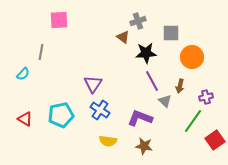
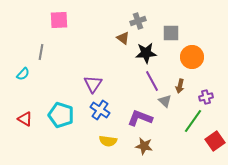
brown triangle: moved 1 px down
cyan pentagon: rotated 30 degrees clockwise
red square: moved 1 px down
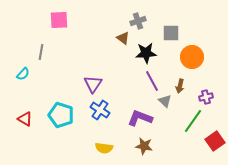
yellow semicircle: moved 4 px left, 7 px down
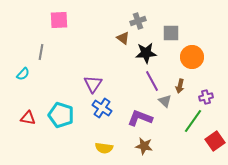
blue cross: moved 2 px right, 2 px up
red triangle: moved 3 px right, 1 px up; rotated 21 degrees counterclockwise
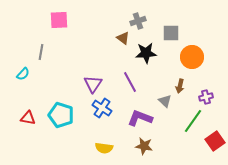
purple line: moved 22 px left, 1 px down
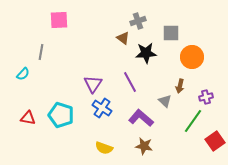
purple L-shape: moved 1 px right; rotated 20 degrees clockwise
yellow semicircle: rotated 12 degrees clockwise
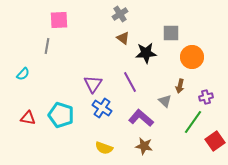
gray cross: moved 18 px left, 7 px up; rotated 14 degrees counterclockwise
gray line: moved 6 px right, 6 px up
green line: moved 1 px down
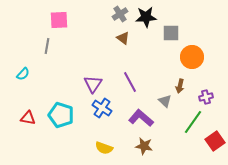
black star: moved 36 px up
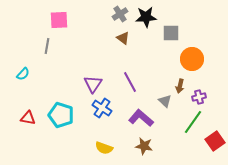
orange circle: moved 2 px down
purple cross: moved 7 px left
